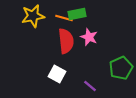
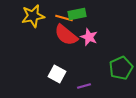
red semicircle: moved 6 px up; rotated 135 degrees clockwise
purple line: moved 6 px left; rotated 56 degrees counterclockwise
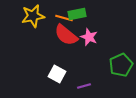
green pentagon: moved 3 px up
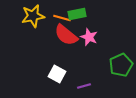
orange line: moved 2 px left
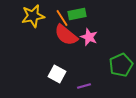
orange line: rotated 42 degrees clockwise
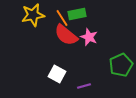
yellow star: moved 1 px up
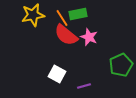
green rectangle: moved 1 px right
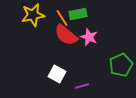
purple line: moved 2 px left
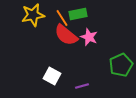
white square: moved 5 px left, 2 px down
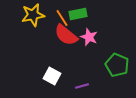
green pentagon: moved 4 px left; rotated 25 degrees counterclockwise
